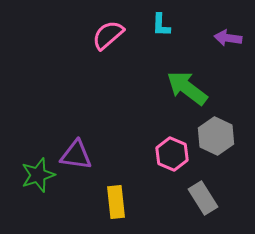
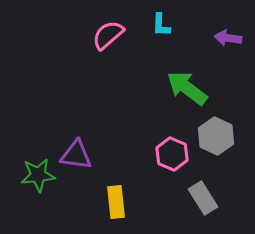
green star: rotated 12 degrees clockwise
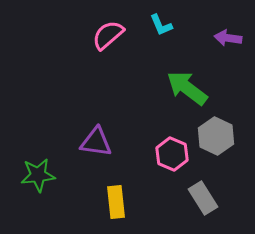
cyan L-shape: rotated 25 degrees counterclockwise
purple triangle: moved 20 px right, 13 px up
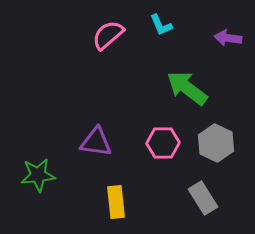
gray hexagon: moved 7 px down
pink hexagon: moved 9 px left, 11 px up; rotated 24 degrees counterclockwise
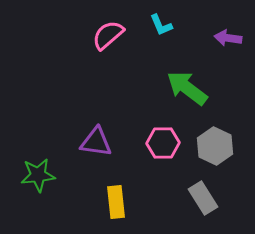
gray hexagon: moved 1 px left, 3 px down
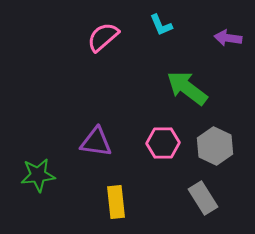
pink semicircle: moved 5 px left, 2 px down
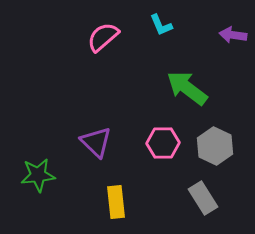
purple arrow: moved 5 px right, 3 px up
purple triangle: rotated 36 degrees clockwise
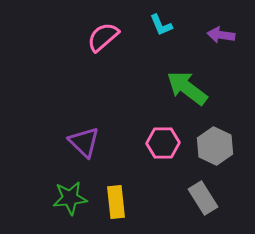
purple arrow: moved 12 px left
purple triangle: moved 12 px left
green star: moved 32 px right, 23 px down
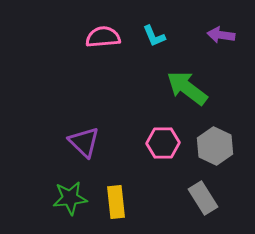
cyan L-shape: moved 7 px left, 11 px down
pink semicircle: rotated 36 degrees clockwise
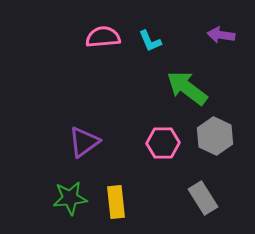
cyan L-shape: moved 4 px left, 5 px down
purple triangle: rotated 40 degrees clockwise
gray hexagon: moved 10 px up
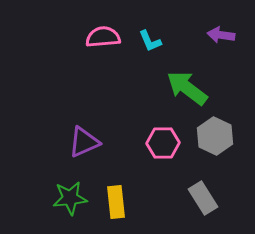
purple triangle: rotated 12 degrees clockwise
